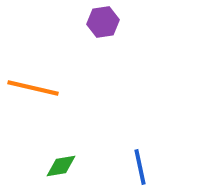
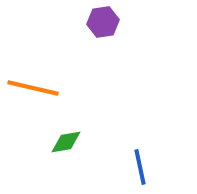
green diamond: moved 5 px right, 24 px up
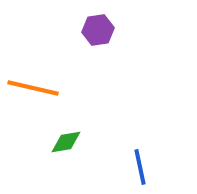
purple hexagon: moved 5 px left, 8 px down
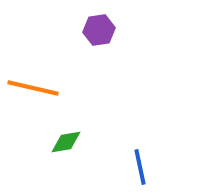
purple hexagon: moved 1 px right
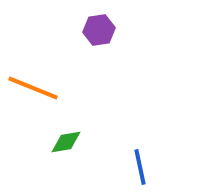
orange line: rotated 9 degrees clockwise
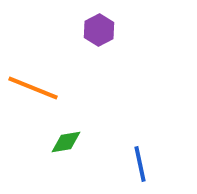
purple hexagon: rotated 20 degrees counterclockwise
blue line: moved 3 px up
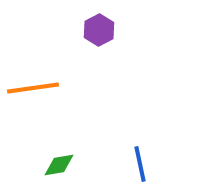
orange line: rotated 30 degrees counterclockwise
green diamond: moved 7 px left, 23 px down
